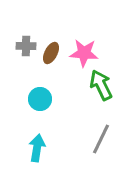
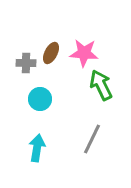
gray cross: moved 17 px down
gray line: moved 9 px left
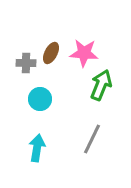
green arrow: rotated 48 degrees clockwise
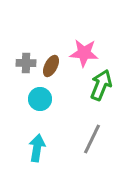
brown ellipse: moved 13 px down
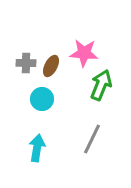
cyan circle: moved 2 px right
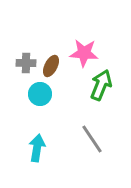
cyan circle: moved 2 px left, 5 px up
gray line: rotated 60 degrees counterclockwise
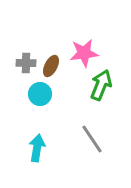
pink star: rotated 12 degrees counterclockwise
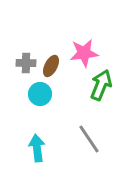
gray line: moved 3 px left
cyan arrow: rotated 16 degrees counterclockwise
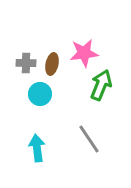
brown ellipse: moved 1 px right, 2 px up; rotated 15 degrees counterclockwise
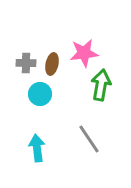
green arrow: rotated 12 degrees counterclockwise
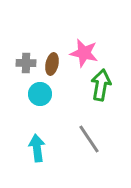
pink star: rotated 20 degrees clockwise
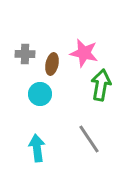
gray cross: moved 1 px left, 9 px up
